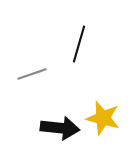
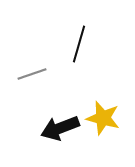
black arrow: rotated 153 degrees clockwise
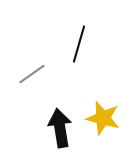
gray line: rotated 16 degrees counterclockwise
black arrow: rotated 102 degrees clockwise
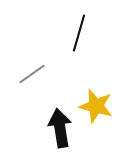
black line: moved 11 px up
yellow star: moved 7 px left, 12 px up
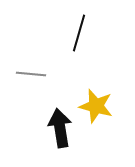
gray line: moved 1 px left; rotated 40 degrees clockwise
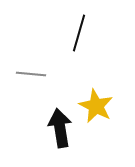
yellow star: rotated 12 degrees clockwise
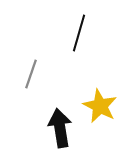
gray line: rotated 76 degrees counterclockwise
yellow star: moved 4 px right
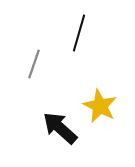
gray line: moved 3 px right, 10 px up
black arrow: rotated 39 degrees counterclockwise
